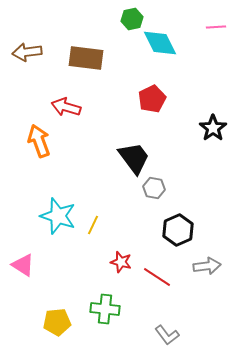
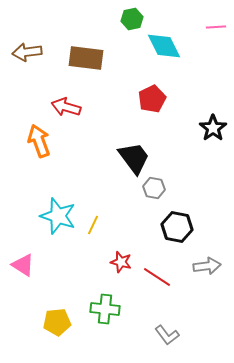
cyan diamond: moved 4 px right, 3 px down
black hexagon: moved 1 px left, 3 px up; rotated 24 degrees counterclockwise
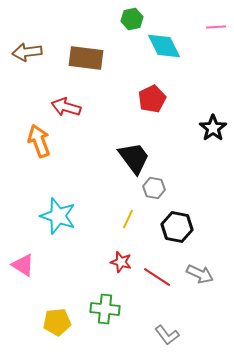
yellow line: moved 35 px right, 6 px up
gray arrow: moved 7 px left, 8 px down; rotated 32 degrees clockwise
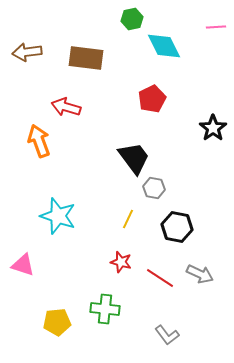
pink triangle: rotated 15 degrees counterclockwise
red line: moved 3 px right, 1 px down
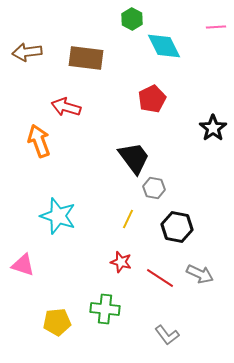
green hexagon: rotated 20 degrees counterclockwise
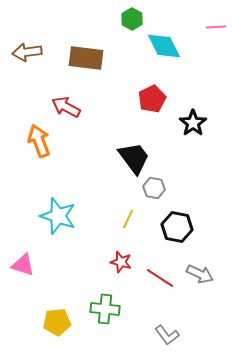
red arrow: rotated 12 degrees clockwise
black star: moved 20 px left, 5 px up
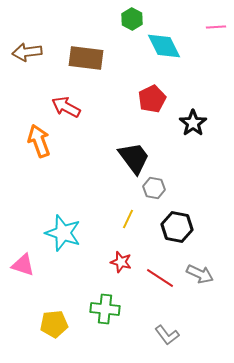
cyan star: moved 5 px right, 17 px down
yellow pentagon: moved 3 px left, 2 px down
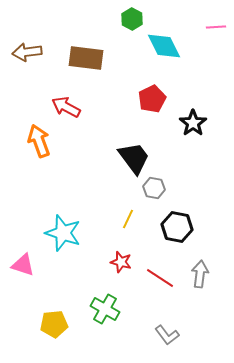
gray arrow: rotated 108 degrees counterclockwise
green cross: rotated 24 degrees clockwise
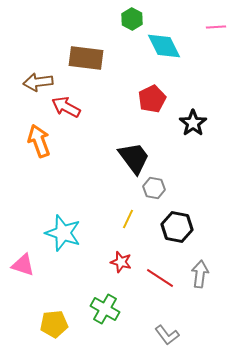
brown arrow: moved 11 px right, 30 px down
